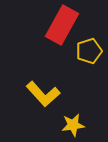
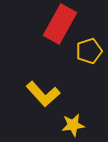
red rectangle: moved 2 px left, 1 px up
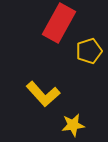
red rectangle: moved 1 px left, 1 px up
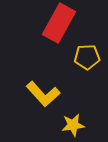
yellow pentagon: moved 2 px left, 6 px down; rotated 15 degrees clockwise
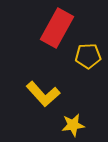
red rectangle: moved 2 px left, 5 px down
yellow pentagon: moved 1 px right, 1 px up
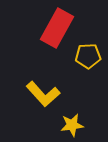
yellow star: moved 1 px left
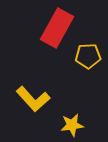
yellow L-shape: moved 10 px left, 5 px down
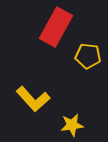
red rectangle: moved 1 px left, 1 px up
yellow pentagon: rotated 10 degrees clockwise
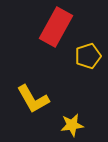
yellow pentagon: rotated 25 degrees counterclockwise
yellow L-shape: rotated 12 degrees clockwise
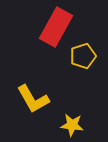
yellow pentagon: moved 5 px left
yellow star: rotated 15 degrees clockwise
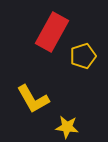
red rectangle: moved 4 px left, 5 px down
yellow star: moved 5 px left, 2 px down
